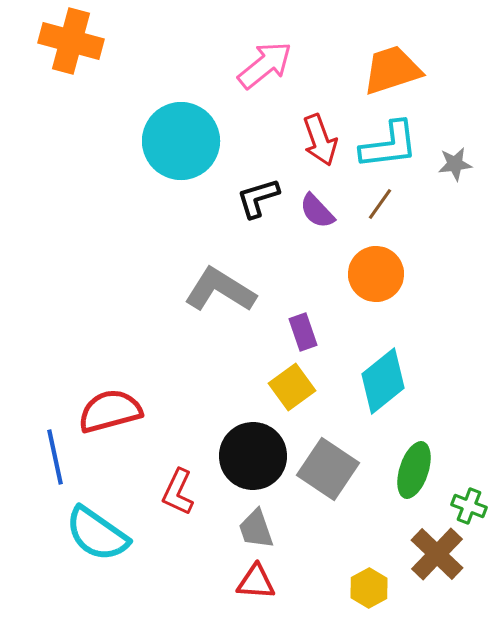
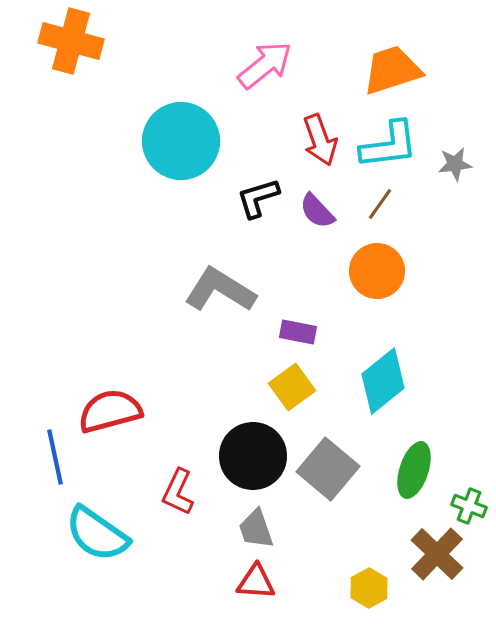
orange circle: moved 1 px right, 3 px up
purple rectangle: moved 5 px left; rotated 60 degrees counterclockwise
gray square: rotated 6 degrees clockwise
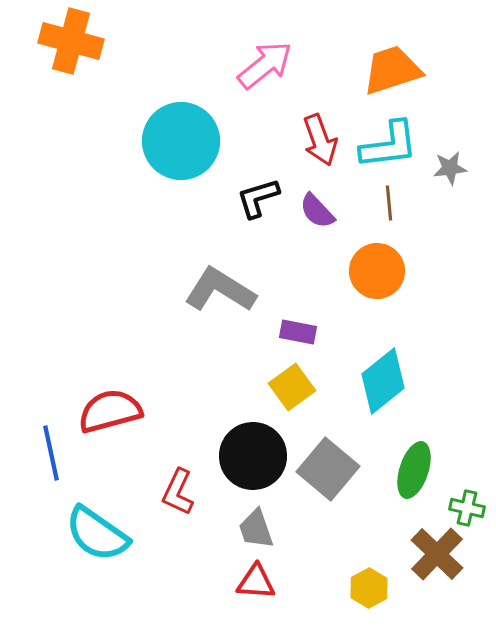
gray star: moved 5 px left, 4 px down
brown line: moved 9 px right, 1 px up; rotated 40 degrees counterclockwise
blue line: moved 4 px left, 4 px up
green cross: moved 2 px left, 2 px down; rotated 8 degrees counterclockwise
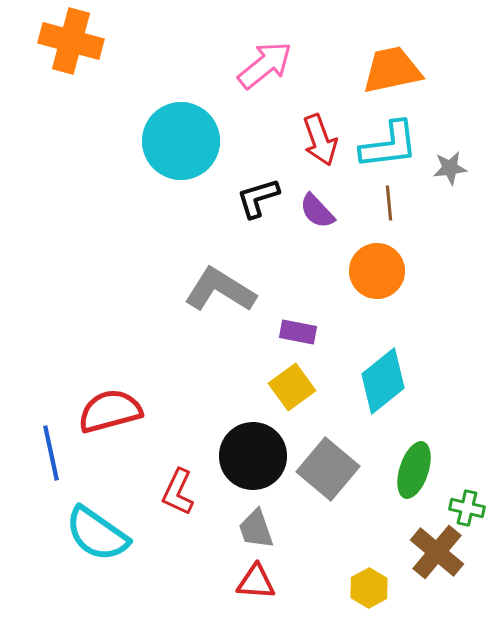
orange trapezoid: rotated 6 degrees clockwise
brown cross: moved 2 px up; rotated 4 degrees counterclockwise
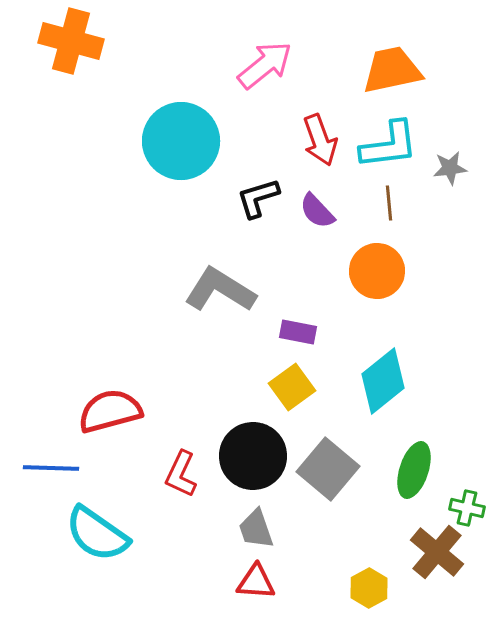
blue line: moved 15 px down; rotated 76 degrees counterclockwise
red L-shape: moved 3 px right, 18 px up
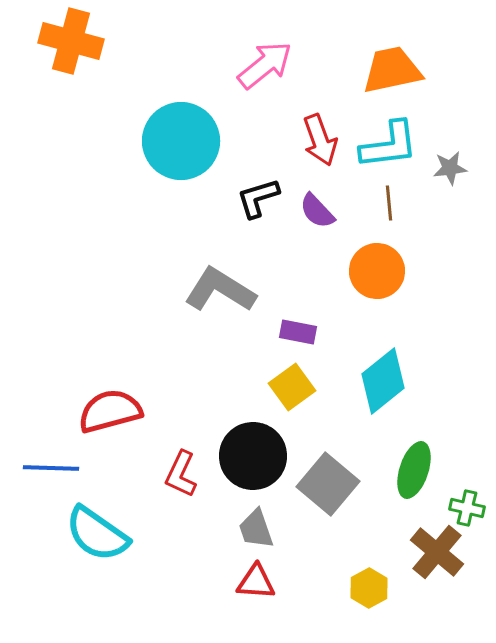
gray square: moved 15 px down
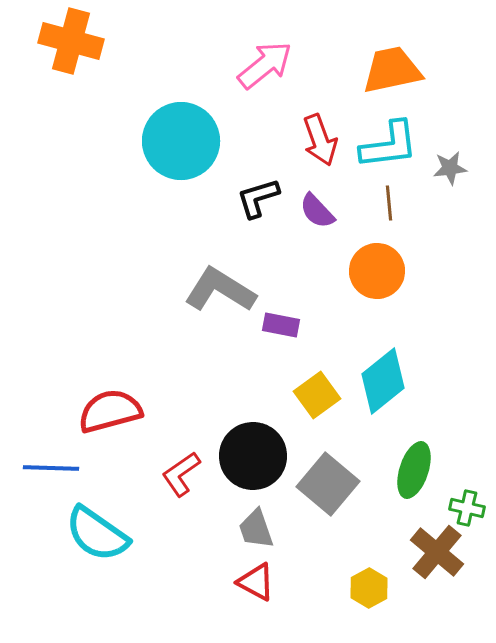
purple rectangle: moved 17 px left, 7 px up
yellow square: moved 25 px right, 8 px down
red L-shape: rotated 30 degrees clockwise
red triangle: rotated 24 degrees clockwise
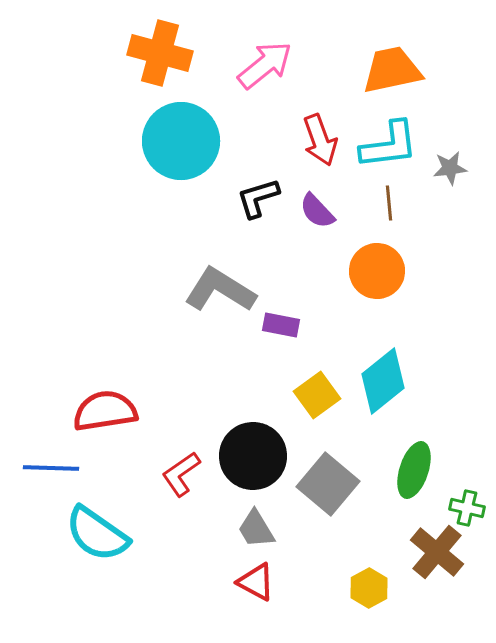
orange cross: moved 89 px right, 12 px down
red semicircle: moved 5 px left; rotated 6 degrees clockwise
gray trapezoid: rotated 12 degrees counterclockwise
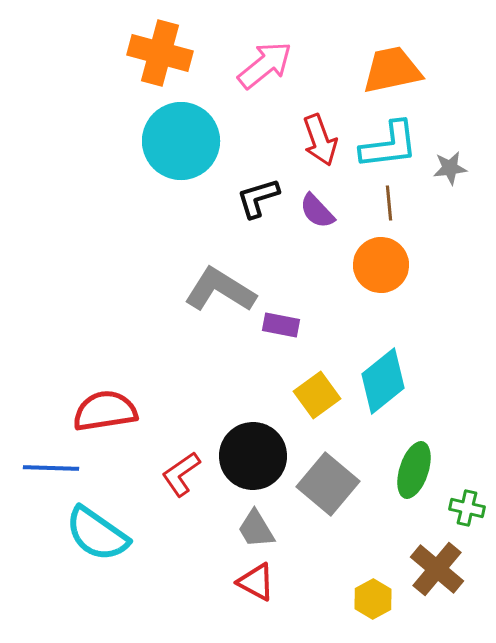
orange circle: moved 4 px right, 6 px up
brown cross: moved 17 px down
yellow hexagon: moved 4 px right, 11 px down
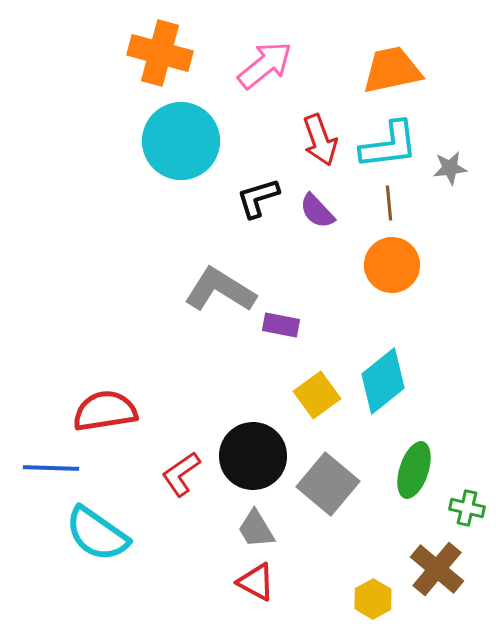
orange circle: moved 11 px right
